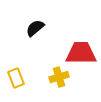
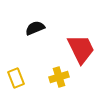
black semicircle: rotated 18 degrees clockwise
red trapezoid: moved 4 px up; rotated 64 degrees clockwise
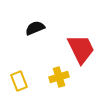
yellow rectangle: moved 3 px right, 3 px down
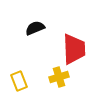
red trapezoid: moved 7 px left; rotated 24 degrees clockwise
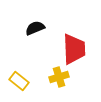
yellow rectangle: rotated 30 degrees counterclockwise
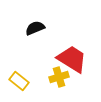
red trapezoid: moved 2 px left, 10 px down; rotated 56 degrees counterclockwise
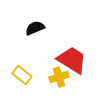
red trapezoid: moved 1 px down
yellow rectangle: moved 3 px right, 6 px up
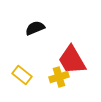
red trapezoid: rotated 152 degrees counterclockwise
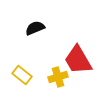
red trapezoid: moved 6 px right
yellow cross: moved 1 px left
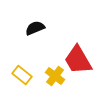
yellow cross: moved 3 px left, 1 px up; rotated 36 degrees counterclockwise
